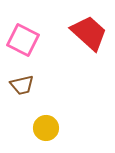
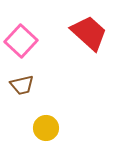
pink square: moved 2 px left, 1 px down; rotated 16 degrees clockwise
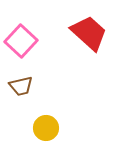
brown trapezoid: moved 1 px left, 1 px down
